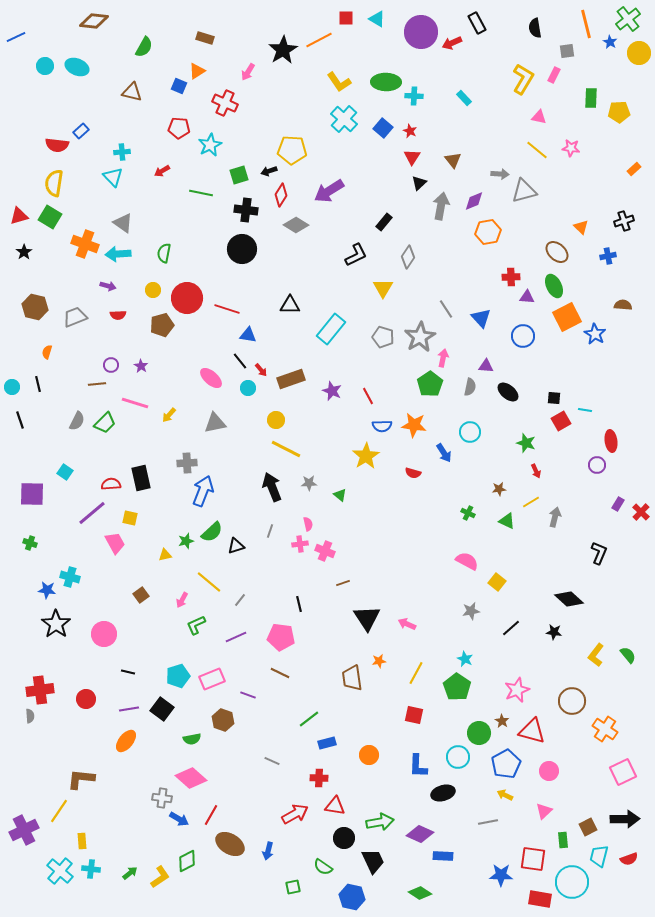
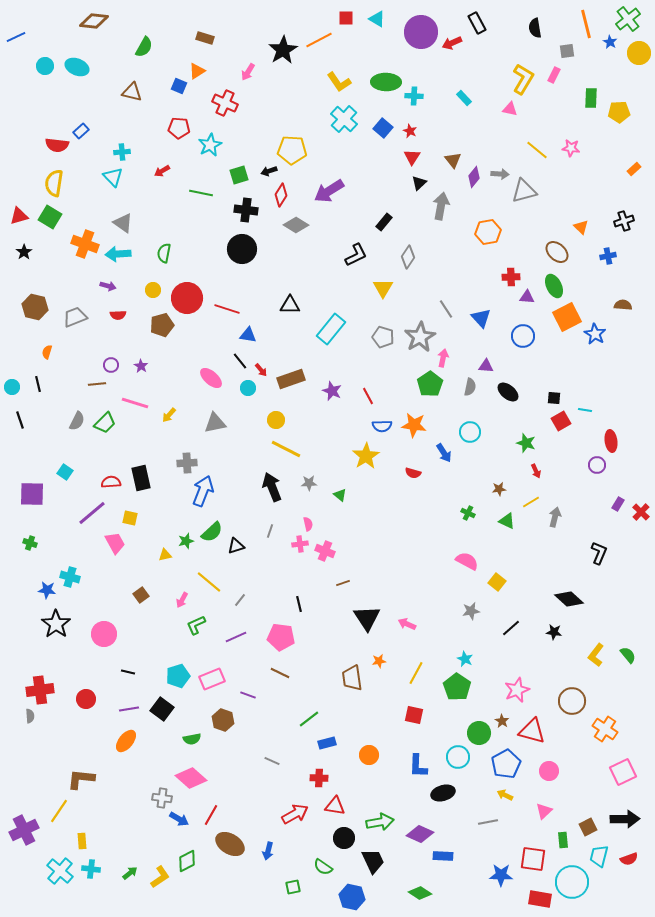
pink triangle at (539, 117): moved 29 px left, 8 px up
purple diamond at (474, 201): moved 24 px up; rotated 30 degrees counterclockwise
red semicircle at (111, 484): moved 2 px up
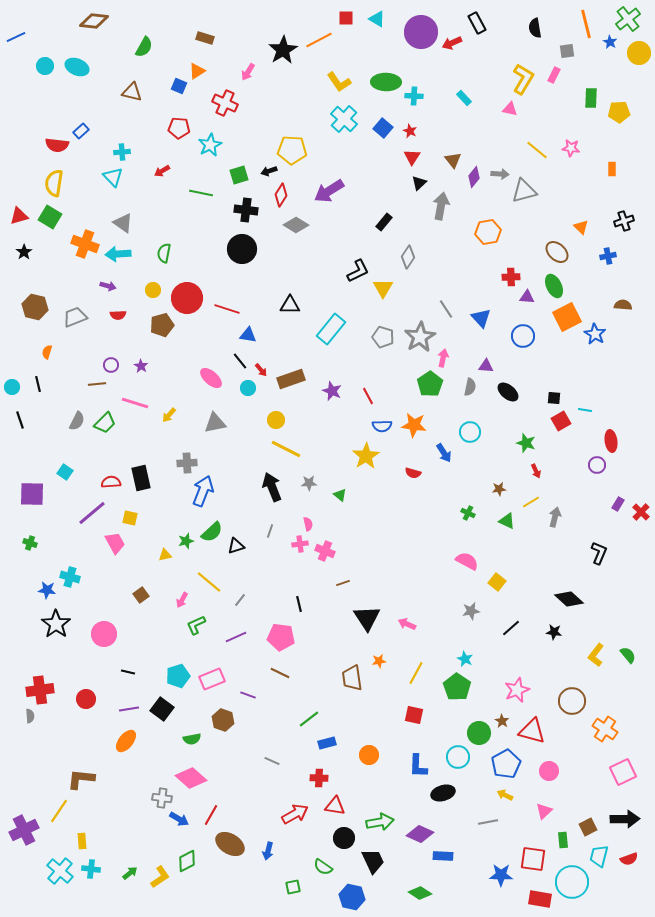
orange rectangle at (634, 169): moved 22 px left; rotated 48 degrees counterclockwise
black L-shape at (356, 255): moved 2 px right, 16 px down
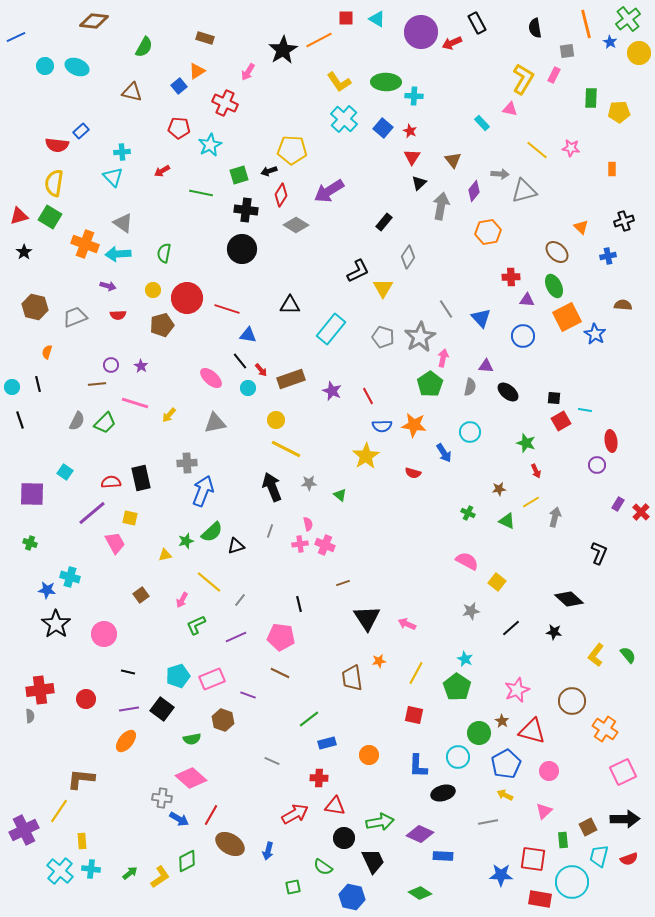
blue square at (179, 86): rotated 28 degrees clockwise
cyan rectangle at (464, 98): moved 18 px right, 25 px down
purple diamond at (474, 177): moved 14 px down
purple triangle at (527, 297): moved 3 px down
pink cross at (325, 551): moved 6 px up
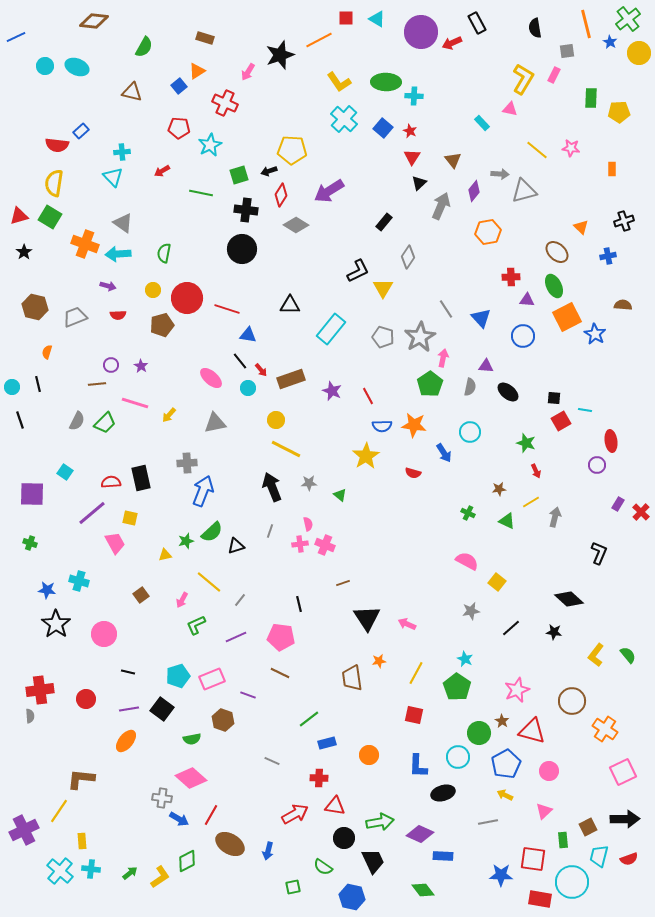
black star at (283, 50): moved 3 px left, 5 px down; rotated 12 degrees clockwise
gray arrow at (441, 206): rotated 12 degrees clockwise
cyan cross at (70, 577): moved 9 px right, 4 px down
green diamond at (420, 893): moved 3 px right, 3 px up; rotated 20 degrees clockwise
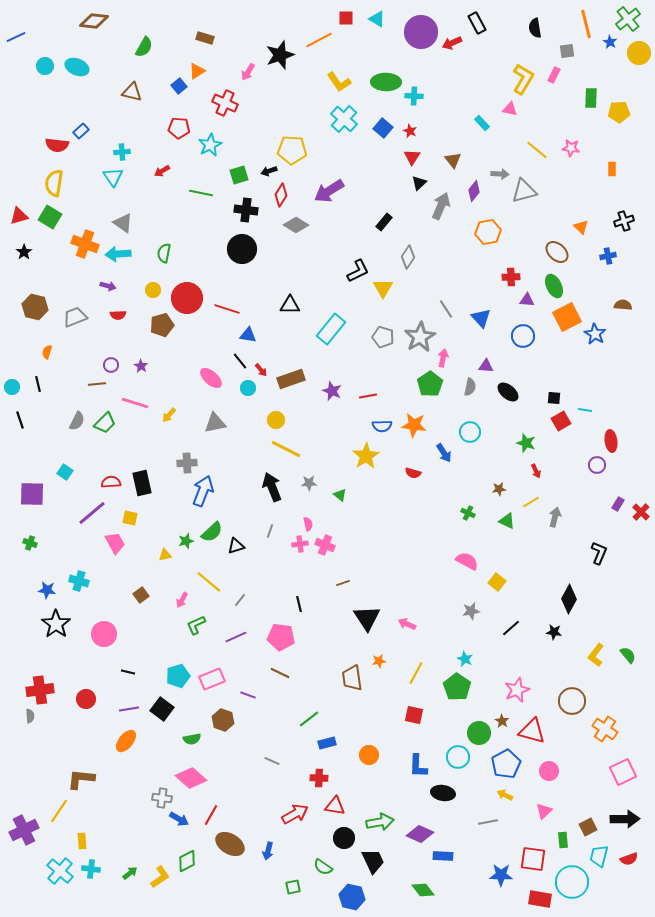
cyan triangle at (113, 177): rotated 10 degrees clockwise
red line at (368, 396): rotated 72 degrees counterclockwise
black rectangle at (141, 478): moved 1 px right, 5 px down
black diamond at (569, 599): rotated 76 degrees clockwise
black ellipse at (443, 793): rotated 25 degrees clockwise
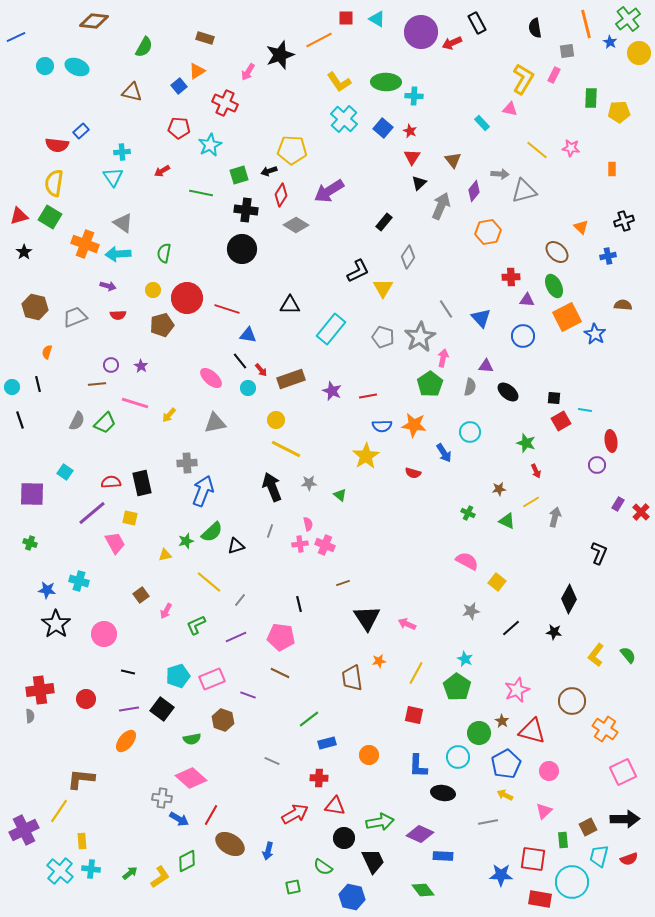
pink arrow at (182, 600): moved 16 px left, 11 px down
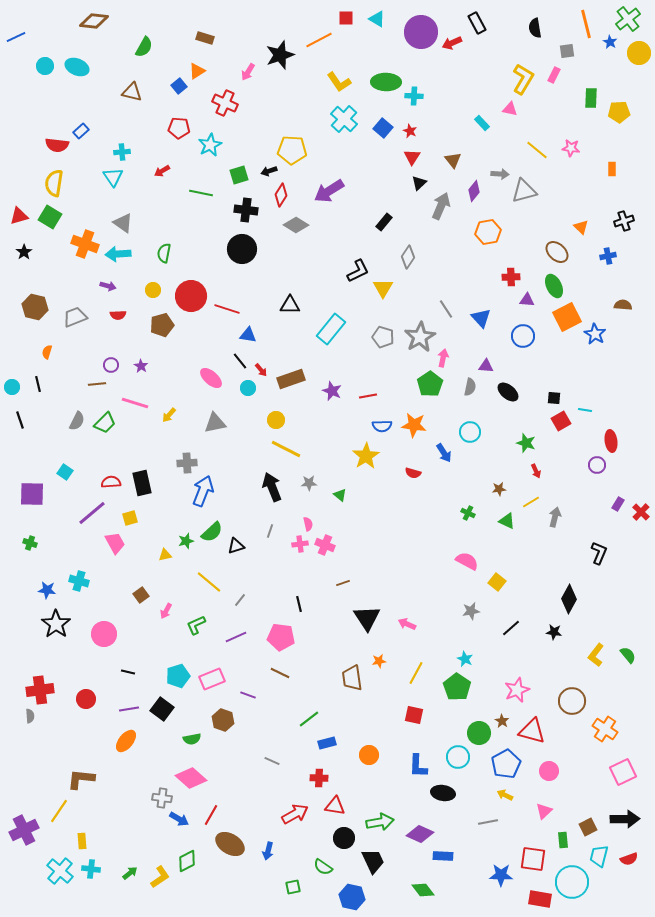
red circle at (187, 298): moved 4 px right, 2 px up
yellow square at (130, 518): rotated 28 degrees counterclockwise
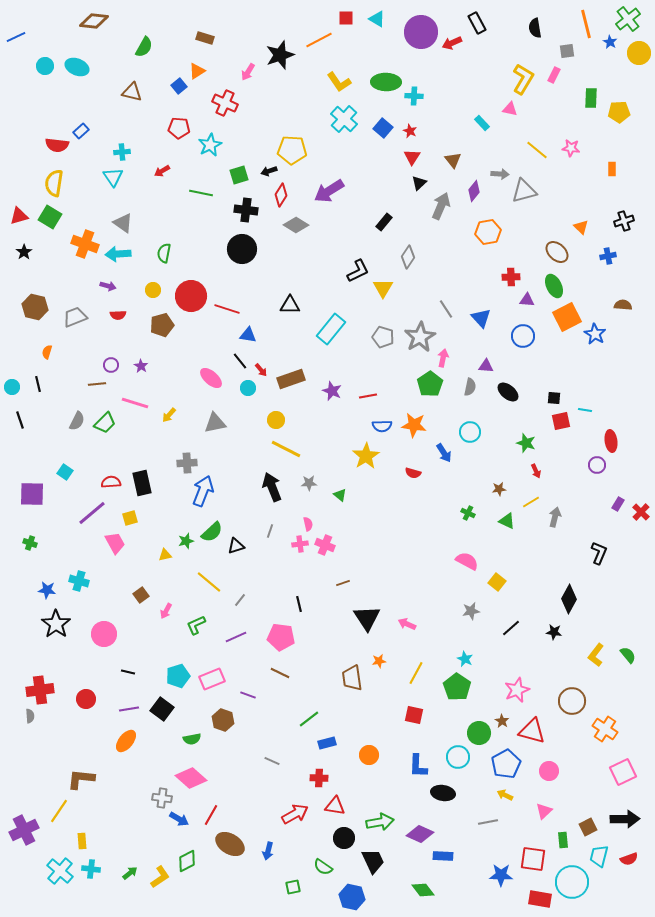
red square at (561, 421): rotated 18 degrees clockwise
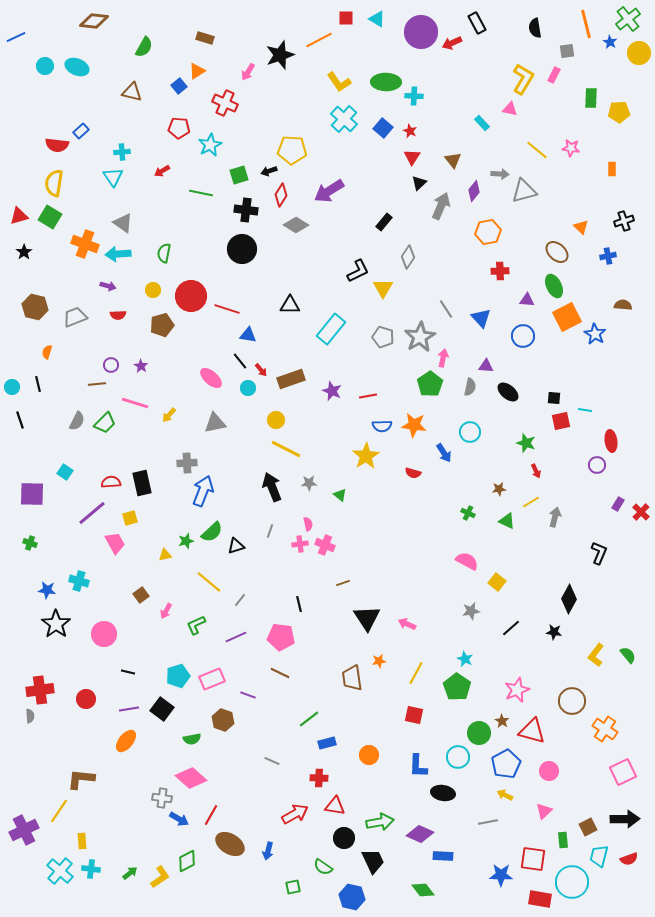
red cross at (511, 277): moved 11 px left, 6 px up
